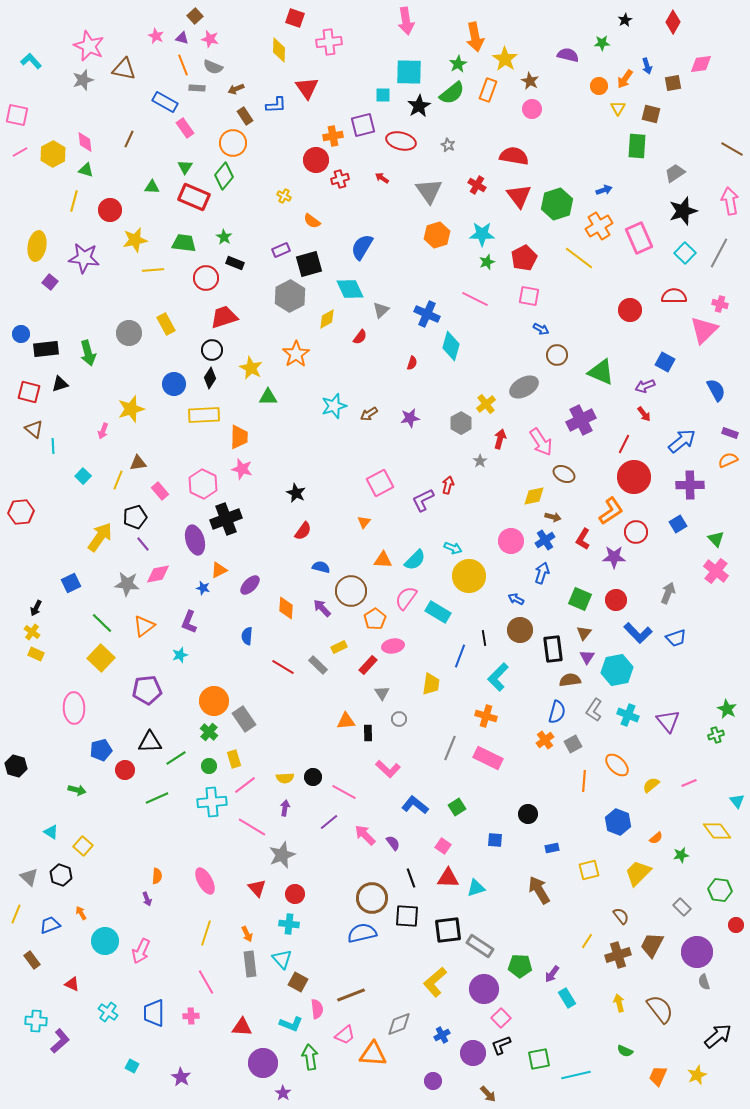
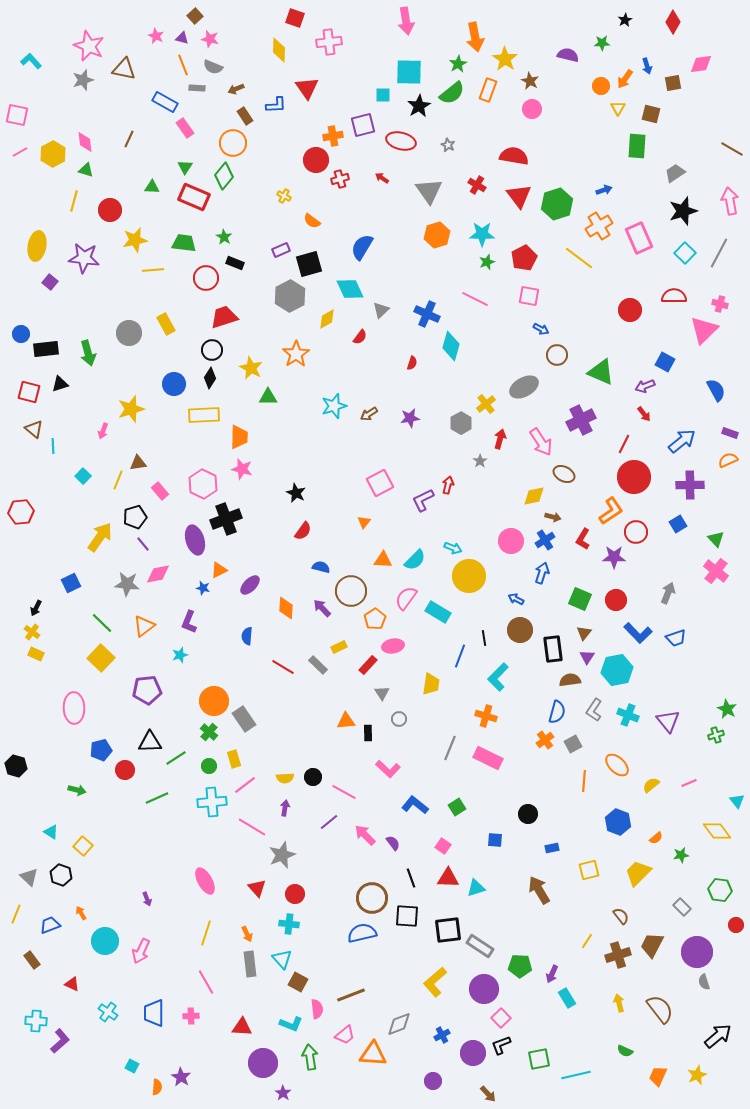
orange circle at (599, 86): moved 2 px right
orange semicircle at (157, 876): moved 211 px down
purple arrow at (552, 974): rotated 12 degrees counterclockwise
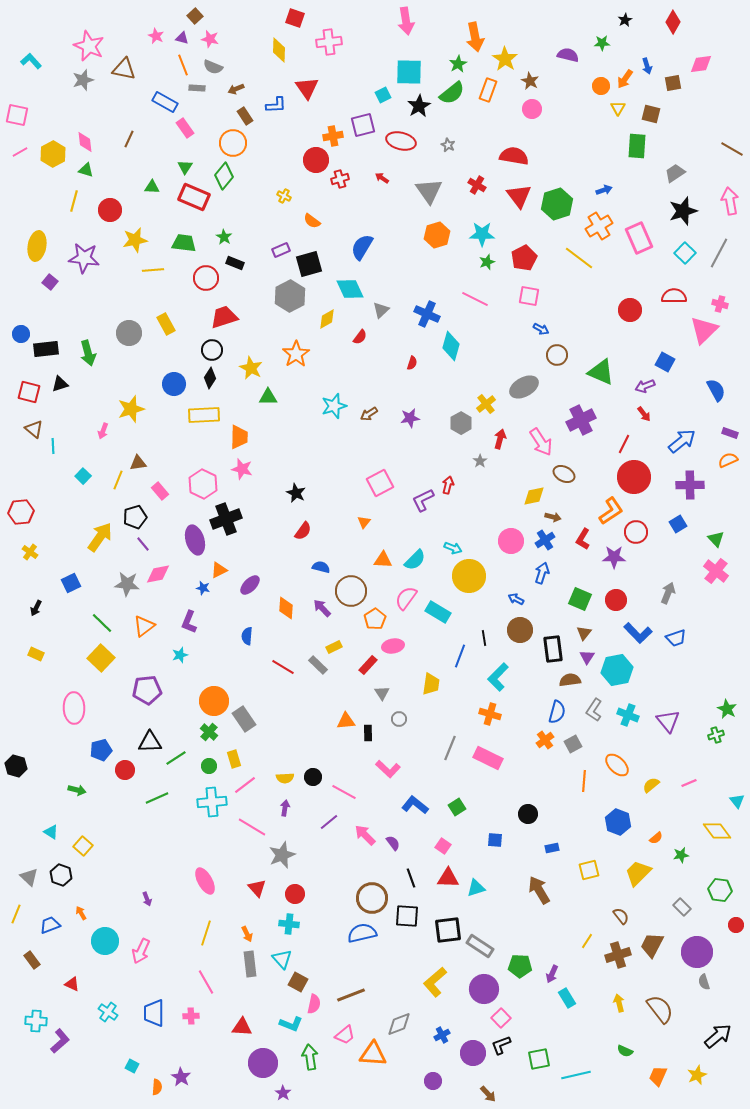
cyan square at (383, 95): rotated 28 degrees counterclockwise
yellow cross at (32, 632): moved 2 px left, 80 px up
yellow rectangle at (339, 647): moved 5 px left
orange cross at (486, 716): moved 4 px right, 2 px up
pink semicircle at (317, 1009): moved 3 px left, 5 px up; rotated 18 degrees clockwise
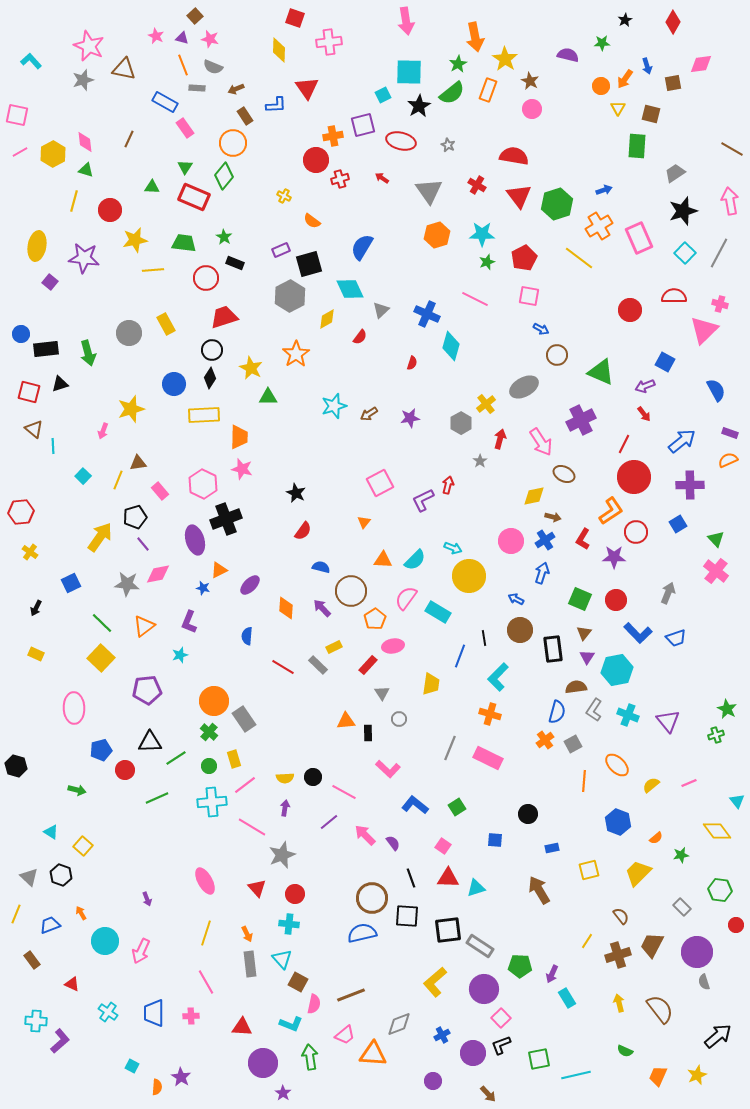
brown semicircle at (570, 680): moved 6 px right, 7 px down
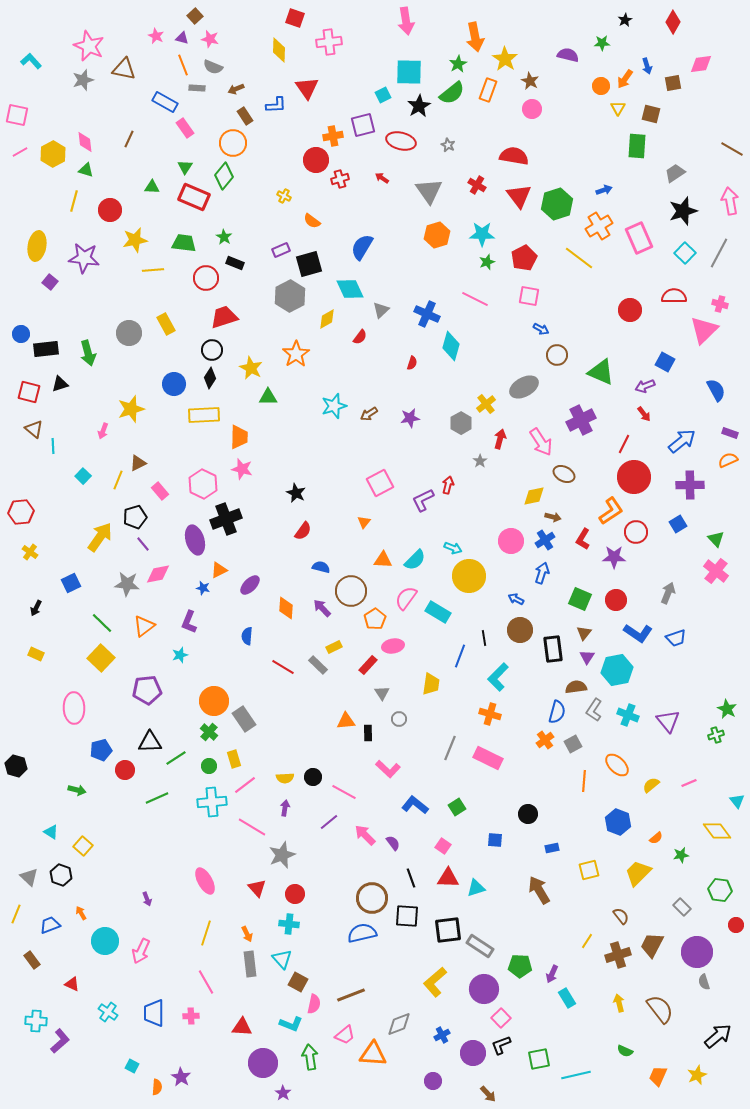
brown triangle at (138, 463): rotated 18 degrees counterclockwise
blue L-shape at (638, 633): rotated 12 degrees counterclockwise
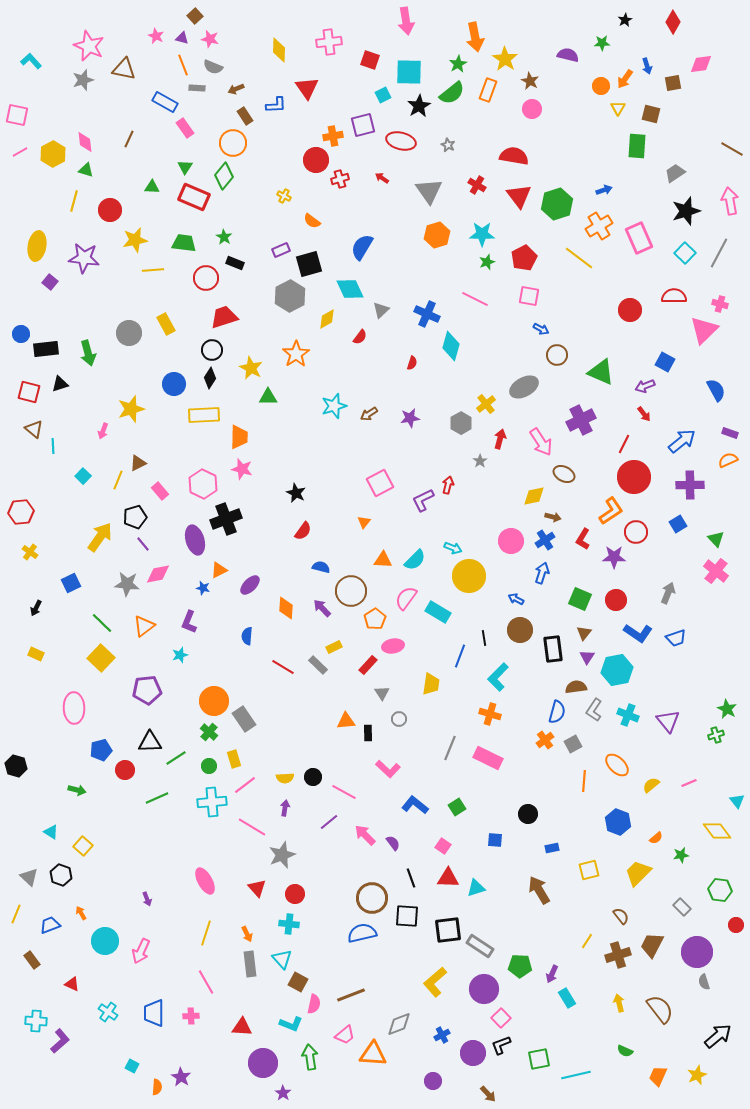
red square at (295, 18): moved 75 px right, 42 px down
black star at (683, 211): moved 3 px right
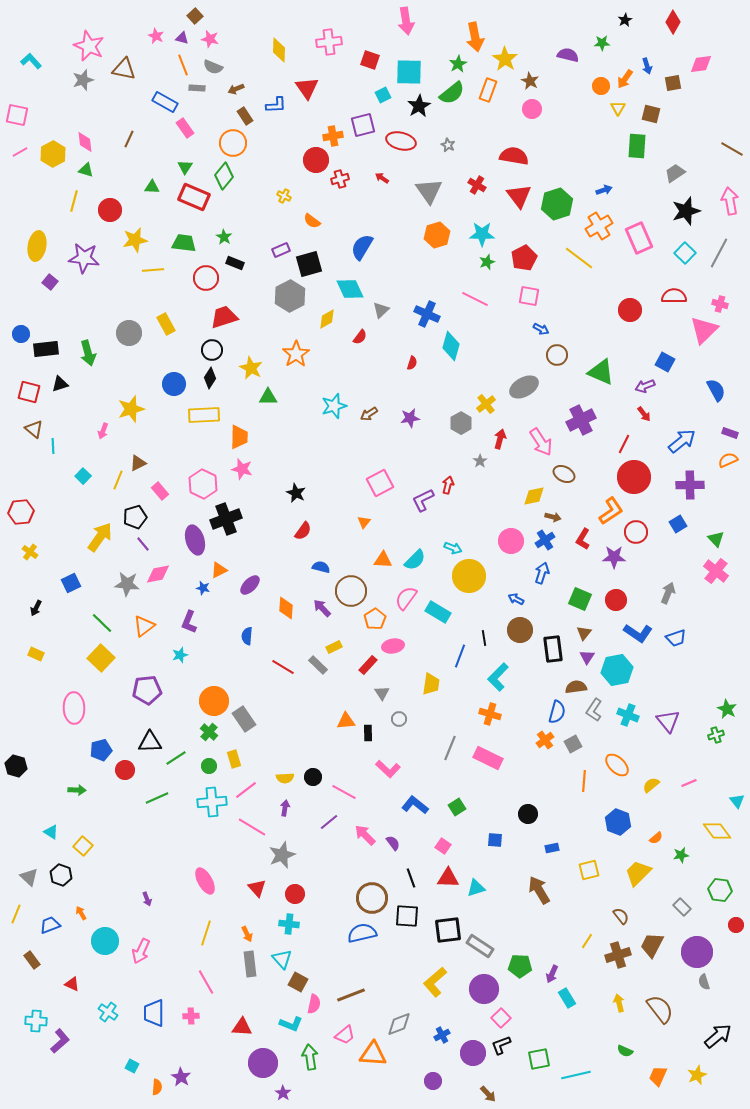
pink line at (245, 785): moved 1 px right, 5 px down
green arrow at (77, 790): rotated 12 degrees counterclockwise
